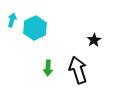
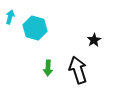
cyan arrow: moved 2 px left, 3 px up
cyan hexagon: rotated 20 degrees counterclockwise
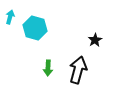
black star: moved 1 px right
black arrow: rotated 32 degrees clockwise
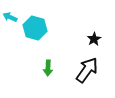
cyan arrow: rotated 80 degrees counterclockwise
black star: moved 1 px left, 1 px up
black arrow: moved 9 px right; rotated 20 degrees clockwise
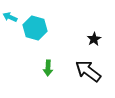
black arrow: moved 1 px right, 1 px down; rotated 88 degrees counterclockwise
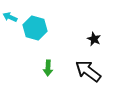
black star: rotated 16 degrees counterclockwise
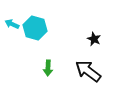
cyan arrow: moved 2 px right, 7 px down
